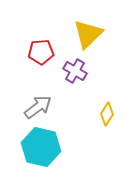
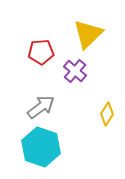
purple cross: rotated 10 degrees clockwise
gray arrow: moved 3 px right
cyan hexagon: rotated 6 degrees clockwise
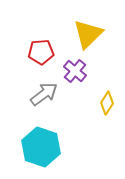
gray arrow: moved 3 px right, 13 px up
yellow diamond: moved 11 px up
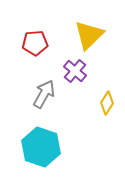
yellow triangle: moved 1 px right, 1 px down
red pentagon: moved 6 px left, 9 px up
gray arrow: rotated 24 degrees counterclockwise
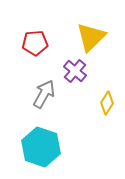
yellow triangle: moved 2 px right, 2 px down
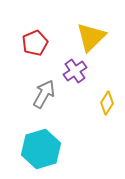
red pentagon: rotated 20 degrees counterclockwise
purple cross: rotated 15 degrees clockwise
cyan hexagon: moved 2 px down; rotated 24 degrees clockwise
